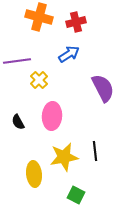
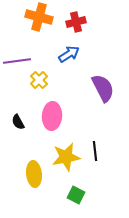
yellow star: moved 2 px right
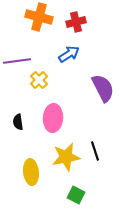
pink ellipse: moved 1 px right, 2 px down
black semicircle: rotated 21 degrees clockwise
black line: rotated 12 degrees counterclockwise
yellow ellipse: moved 3 px left, 2 px up
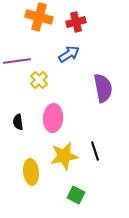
purple semicircle: rotated 16 degrees clockwise
yellow star: moved 2 px left, 1 px up
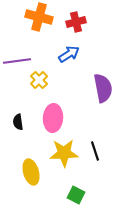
yellow star: moved 3 px up; rotated 8 degrees clockwise
yellow ellipse: rotated 10 degrees counterclockwise
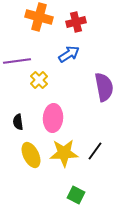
purple semicircle: moved 1 px right, 1 px up
black line: rotated 54 degrees clockwise
yellow ellipse: moved 17 px up; rotated 10 degrees counterclockwise
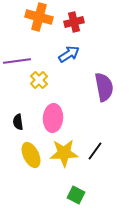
red cross: moved 2 px left
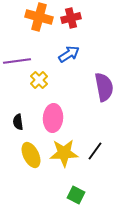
red cross: moved 3 px left, 4 px up
